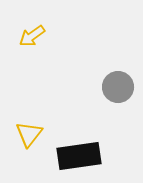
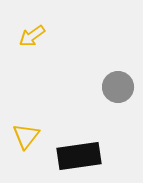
yellow triangle: moved 3 px left, 2 px down
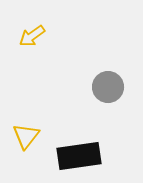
gray circle: moved 10 px left
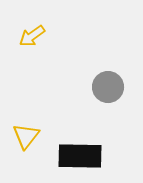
black rectangle: moved 1 px right; rotated 9 degrees clockwise
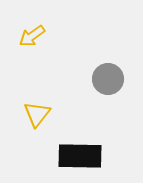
gray circle: moved 8 px up
yellow triangle: moved 11 px right, 22 px up
